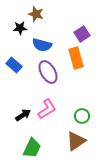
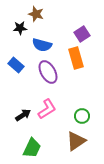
blue rectangle: moved 2 px right
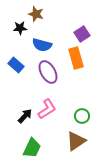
black arrow: moved 2 px right, 1 px down; rotated 14 degrees counterclockwise
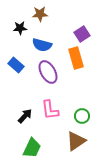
brown star: moved 4 px right; rotated 21 degrees counterclockwise
pink L-shape: moved 3 px right, 1 px down; rotated 115 degrees clockwise
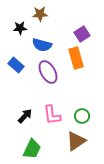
pink L-shape: moved 2 px right, 5 px down
green trapezoid: moved 1 px down
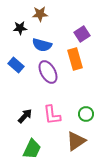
orange rectangle: moved 1 px left, 1 px down
green circle: moved 4 px right, 2 px up
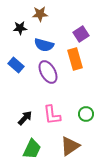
purple square: moved 1 px left
blue semicircle: moved 2 px right
black arrow: moved 2 px down
brown triangle: moved 6 px left, 5 px down
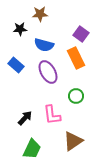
black star: moved 1 px down
purple square: rotated 21 degrees counterclockwise
orange rectangle: moved 1 px right, 1 px up; rotated 10 degrees counterclockwise
green circle: moved 10 px left, 18 px up
brown triangle: moved 3 px right, 5 px up
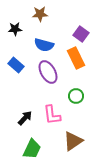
black star: moved 5 px left
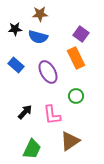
blue semicircle: moved 6 px left, 8 px up
black arrow: moved 6 px up
brown triangle: moved 3 px left
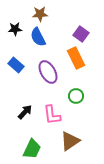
blue semicircle: rotated 48 degrees clockwise
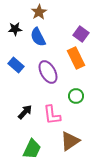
brown star: moved 1 px left, 2 px up; rotated 28 degrees counterclockwise
